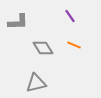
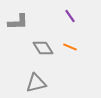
orange line: moved 4 px left, 2 px down
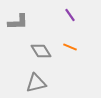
purple line: moved 1 px up
gray diamond: moved 2 px left, 3 px down
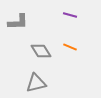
purple line: rotated 40 degrees counterclockwise
